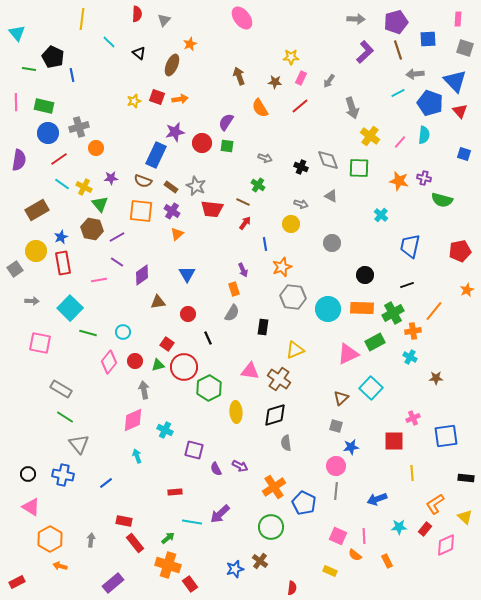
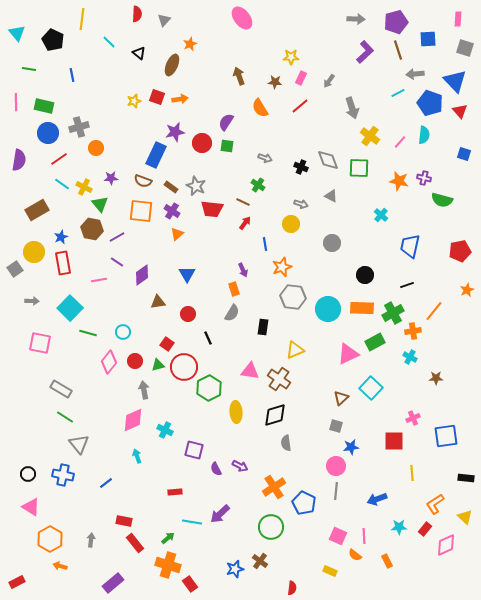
black pentagon at (53, 57): moved 17 px up
yellow circle at (36, 251): moved 2 px left, 1 px down
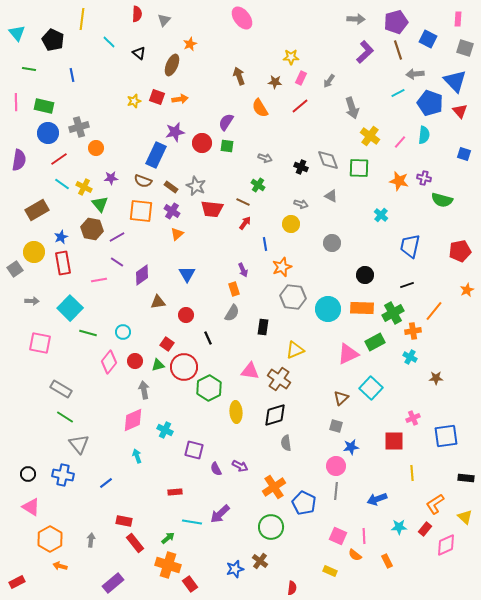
blue square at (428, 39): rotated 30 degrees clockwise
red circle at (188, 314): moved 2 px left, 1 px down
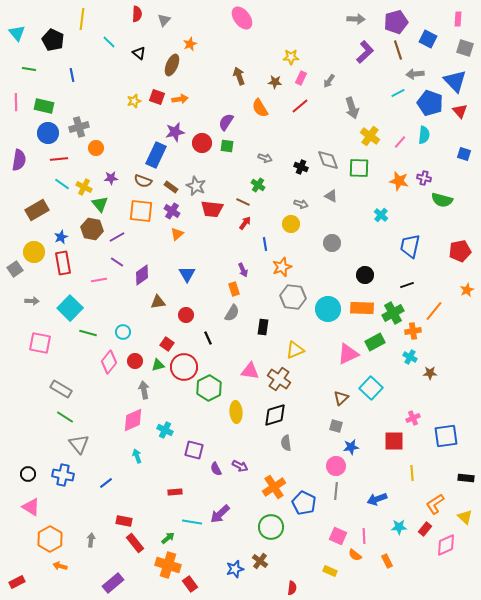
red line at (59, 159): rotated 30 degrees clockwise
brown star at (436, 378): moved 6 px left, 5 px up
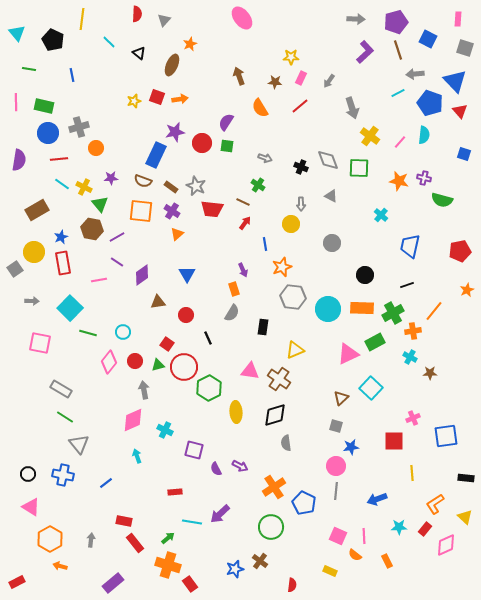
gray arrow at (301, 204): rotated 72 degrees clockwise
red semicircle at (292, 588): moved 3 px up
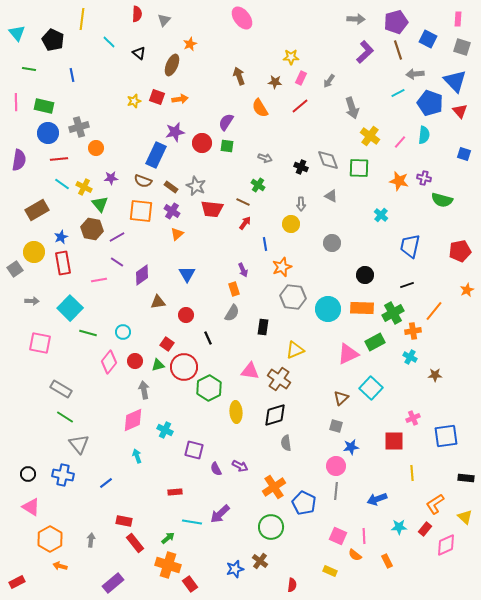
gray square at (465, 48): moved 3 px left, 1 px up
brown star at (430, 373): moved 5 px right, 2 px down
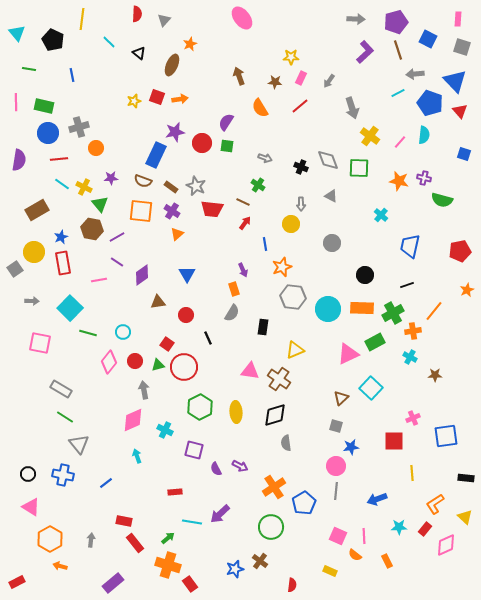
green hexagon at (209, 388): moved 9 px left, 19 px down
blue pentagon at (304, 503): rotated 15 degrees clockwise
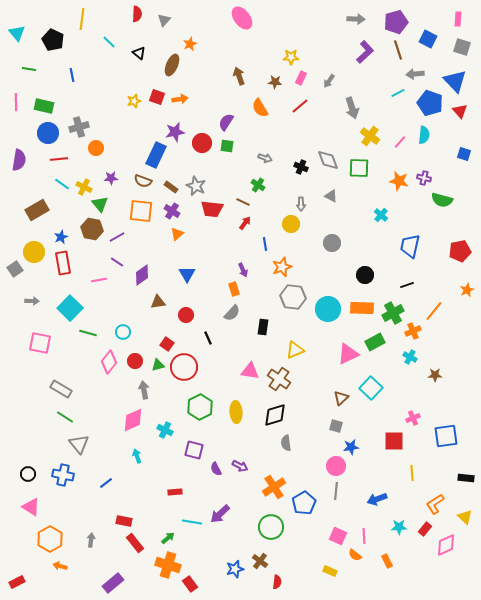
gray semicircle at (232, 313): rotated 12 degrees clockwise
orange cross at (413, 331): rotated 14 degrees counterclockwise
red semicircle at (292, 585): moved 15 px left, 3 px up
